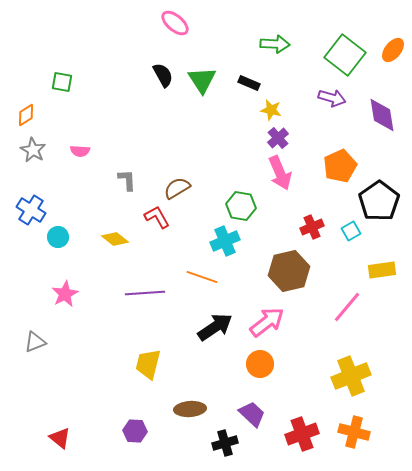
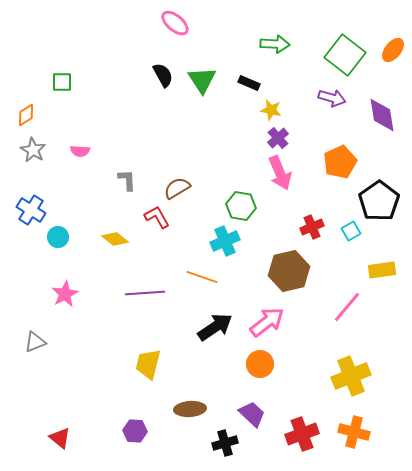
green square at (62, 82): rotated 10 degrees counterclockwise
orange pentagon at (340, 166): moved 4 px up
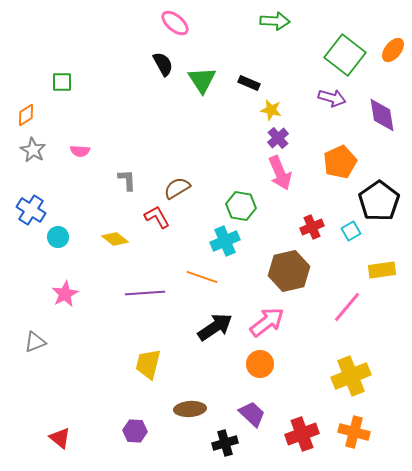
green arrow at (275, 44): moved 23 px up
black semicircle at (163, 75): moved 11 px up
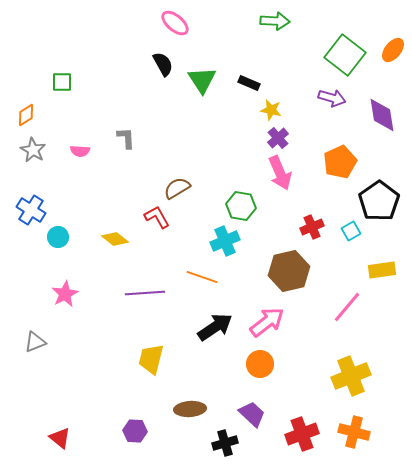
gray L-shape at (127, 180): moved 1 px left, 42 px up
yellow trapezoid at (148, 364): moved 3 px right, 5 px up
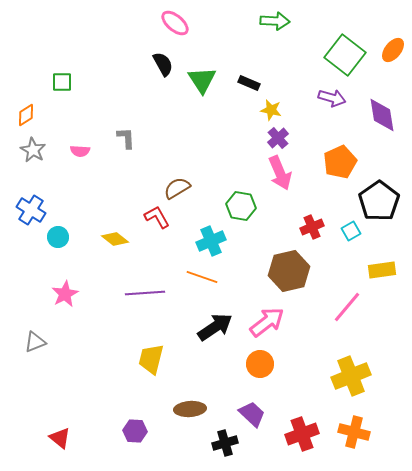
cyan cross at (225, 241): moved 14 px left
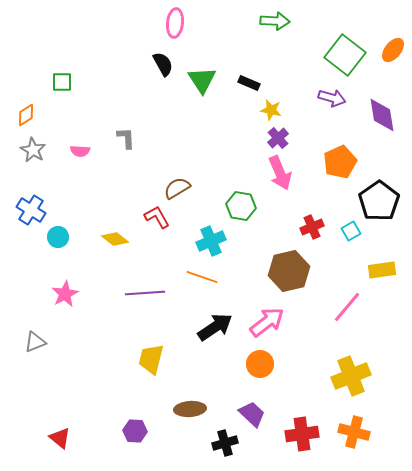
pink ellipse at (175, 23): rotated 56 degrees clockwise
red cross at (302, 434): rotated 12 degrees clockwise
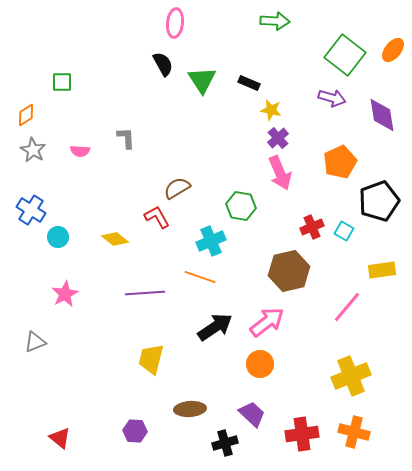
black pentagon at (379, 201): rotated 15 degrees clockwise
cyan square at (351, 231): moved 7 px left; rotated 30 degrees counterclockwise
orange line at (202, 277): moved 2 px left
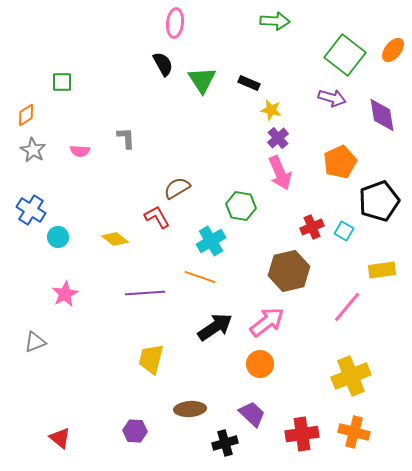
cyan cross at (211, 241): rotated 8 degrees counterclockwise
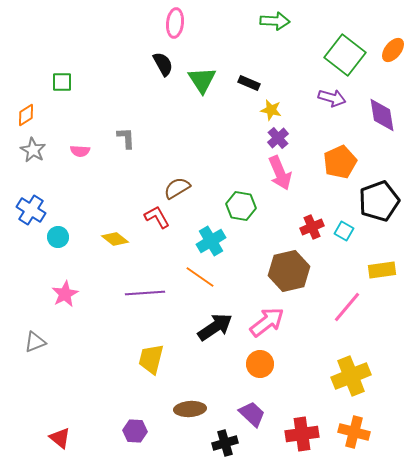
orange line at (200, 277): rotated 16 degrees clockwise
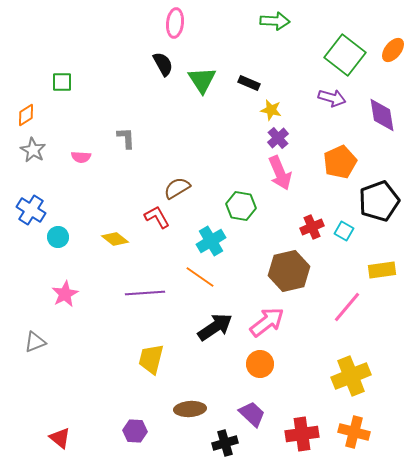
pink semicircle at (80, 151): moved 1 px right, 6 px down
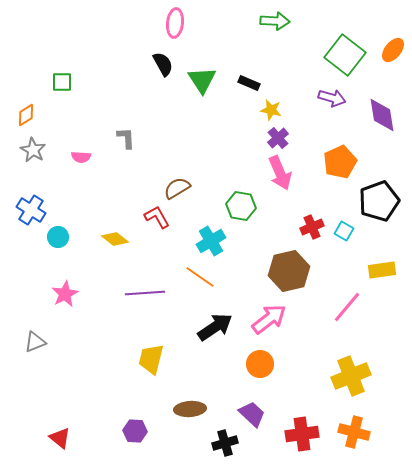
pink arrow at (267, 322): moved 2 px right, 3 px up
